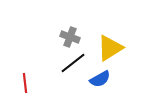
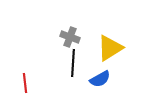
black line: rotated 48 degrees counterclockwise
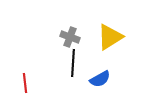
yellow triangle: moved 11 px up
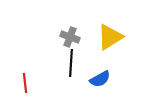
black line: moved 2 px left
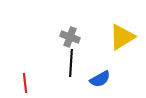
yellow triangle: moved 12 px right
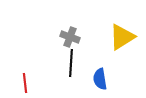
blue semicircle: rotated 110 degrees clockwise
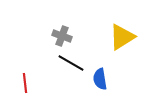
gray cross: moved 8 px left, 1 px up
black line: rotated 64 degrees counterclockwise
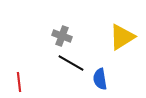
red line: moved 6 px left, 1 px up
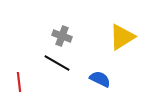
black line: moved 14 px left
blue semicircle: rotated 125 degrees clockwise
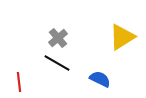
gray cross: moved 4 px left, 2 px down; rotated 30 degrees clockwise
